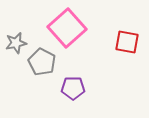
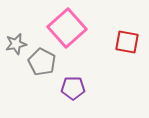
gray star: moved 1 px down
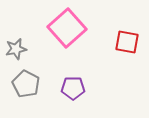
gray star: moved 5 px down
gray pentagon: moved 16 px left, 22 px down
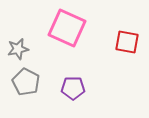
pink square: rotated 24 degrees counterclockwise
gray star: moved 2 px right
gray pentagon: moved 2 px up
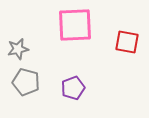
pink square: moved 8 px right, 3 px up; rotated 27 degrees counterclockwise
gray pentagon: rotated 12 degrees counterclockwise
purple pentagon: rotated 20 degrees counterclockwise
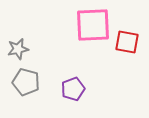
pink square: moved 18 px right
purple pentagon: moved 1 px down
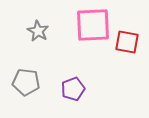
gray star: moved 20 px right, 18 px up; rotated 30 degrees counterclockwise
gray pentagon: rotated 8 degrees counterclockwise
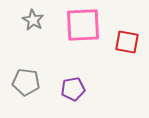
pink square: moved 10 px left
gray star: moved 5 px left, 11 px up
purple pentagon: rotated 10 degrees clockwise
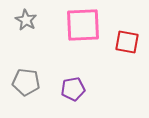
gray star: moved 7 px left
